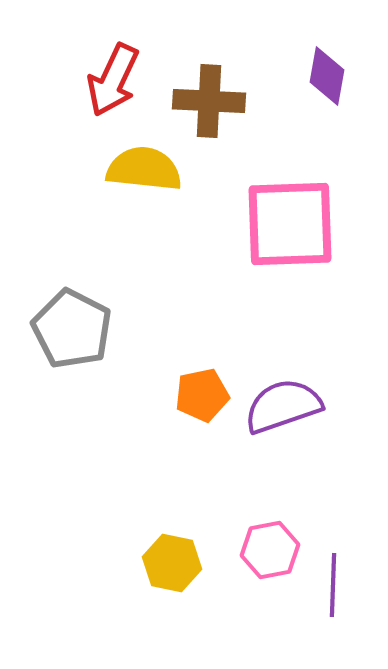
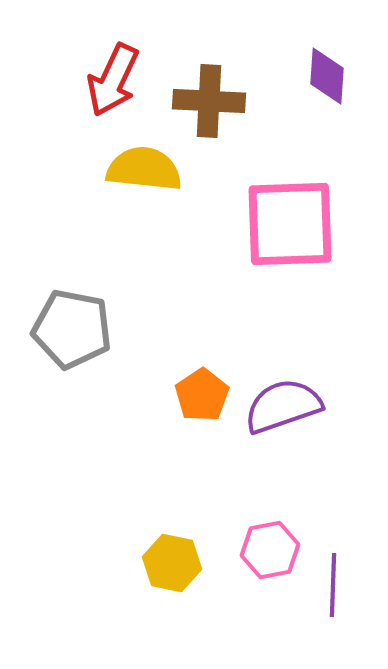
purple diamond: rotated 6 degrees counterclockwise
gray pentagon: rotated 16 degrees counterclockwise
orange pentagon: rotated 22 degrees counterclockwise
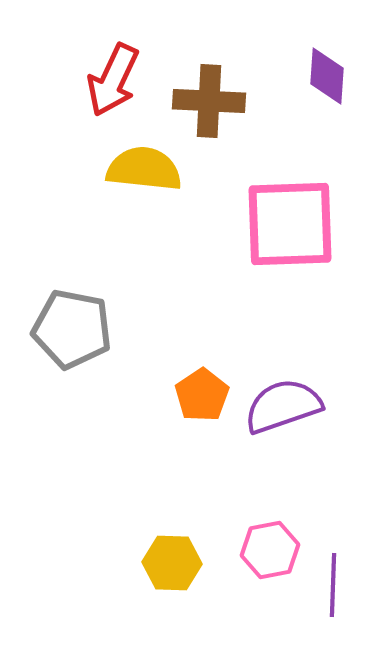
yellow hexagon: rotated 10 degrees counterclockwise
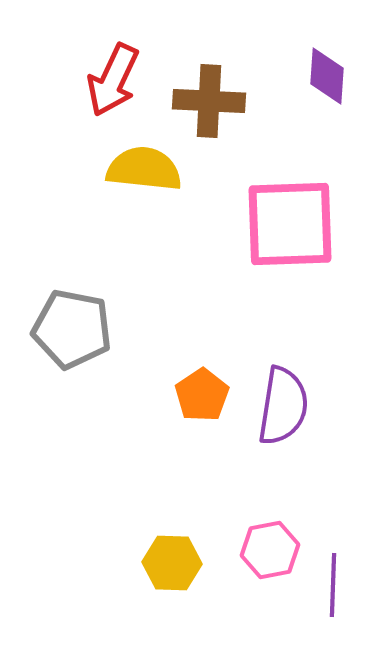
purple semicircle: rotated 118 degrees clockwise
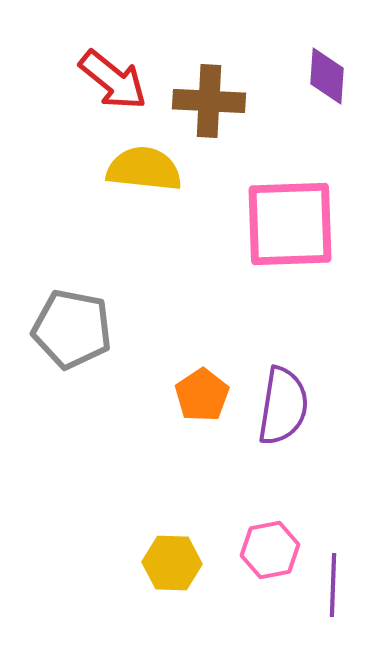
red arrow: rotated 76 degrees counterclockwise
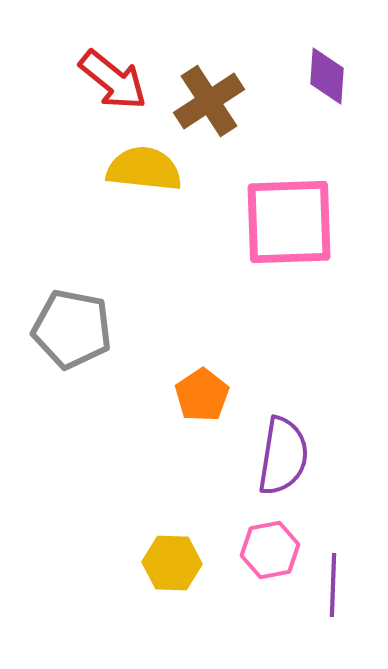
brown cross: rotated 36 degrees counterclockwise
pink square: moved 1 px left, 2 px up
purple semicircle: moved 50 px down
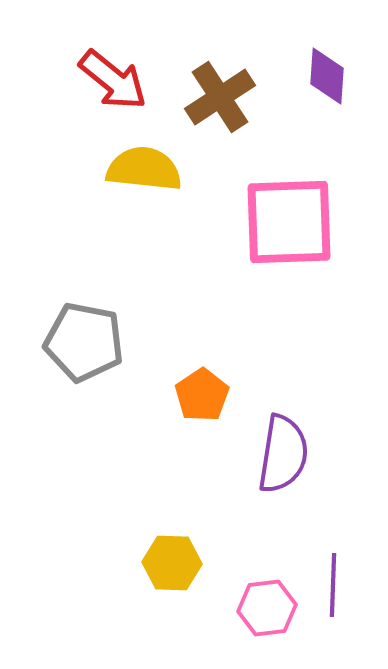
brown cross: moved 11 px right, 4 px up
gray pentagon: moved 12 px right, 13 px down
purple semicircle: moved 2 px up
pink hexagon: moved 3 px left, 58 px down; rotated 4 degrees clockwise
